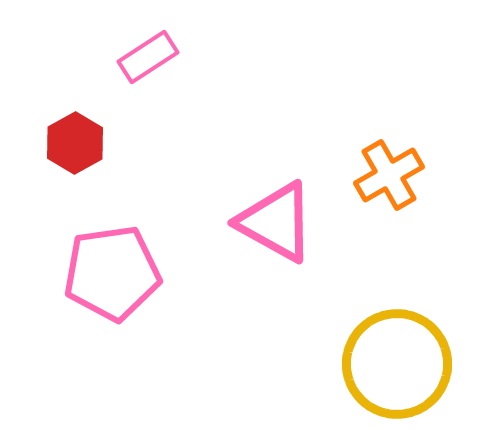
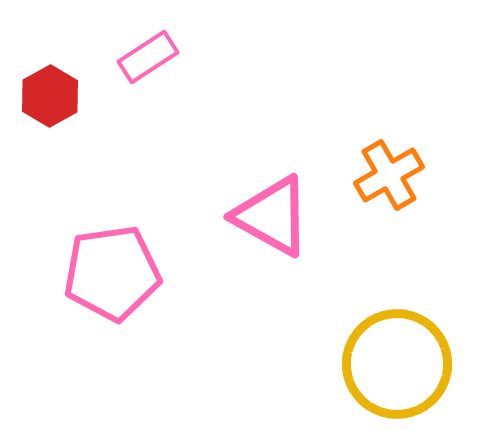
red hexagon: moved 25 px left, 47 px up
pink triangle: moved 4 px left, 6 px up
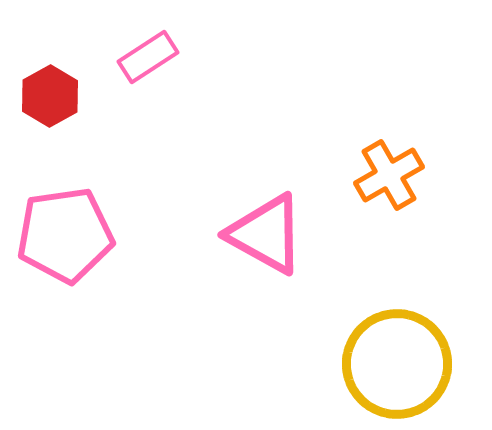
pink triangle: moved 6 px left, 18 px down
pink pentagon: moved 47 px left, 38 px up
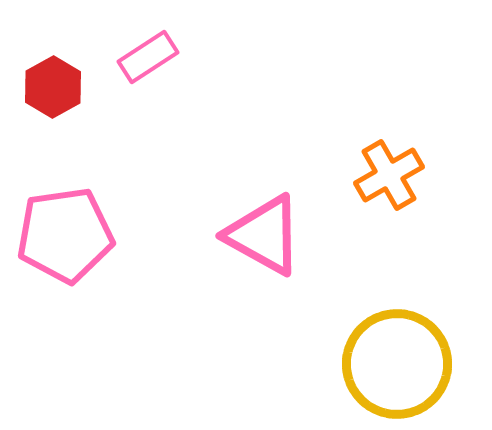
red hexagon: moved 3 px right, 9 px up
pink triangle: moved 2 px left, 1 px down
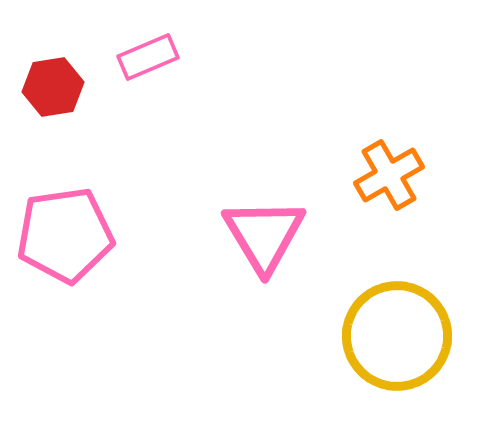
pink rectangle: rotated 10 degrees clockwise
red hexagon: rotated 20 degrees clockwise
pink triangle: rotated 30 degrees clockwise
yellow circle: moved 28 px up
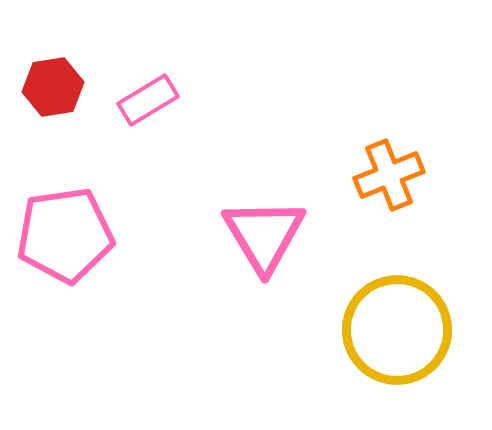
pink rectangle: moved 43 px down; rotated 8 degrees counterclockwise
orange cross: rotated 8 degrees clockwise
yellow circle: moved 6 px up
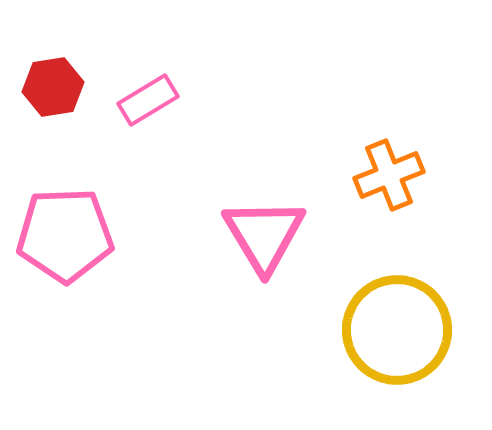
pink pentagon: rotated 6 degrees clockwise
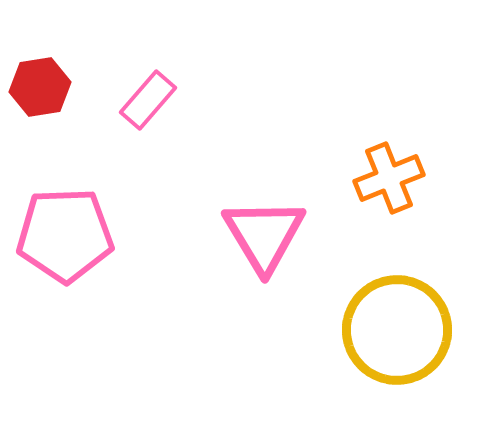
red hexagon: moved 13 px left
pink rectangle: rotated 18 degrees counterclockwise
orange cross: moved 3 px down
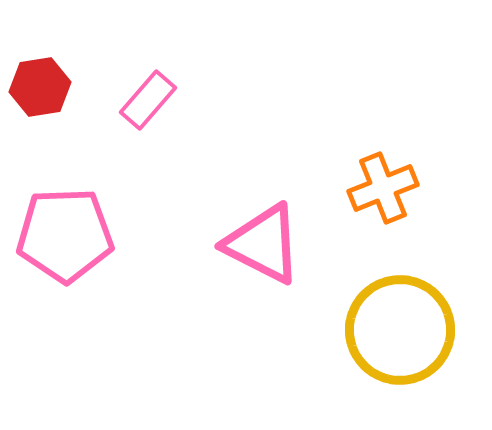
orange cross: moved 6 px left, 10 px down
pink triangle: moved 1 px left, 9 px down; rotated 32 degrees counterclockwise
yellow circle: moved 3 px right
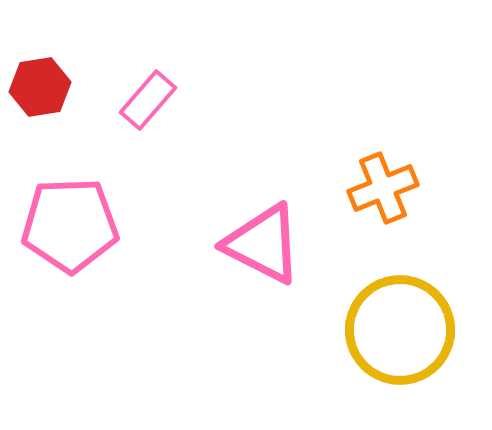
pink pentagon: moved 5 px right, 10 px up
